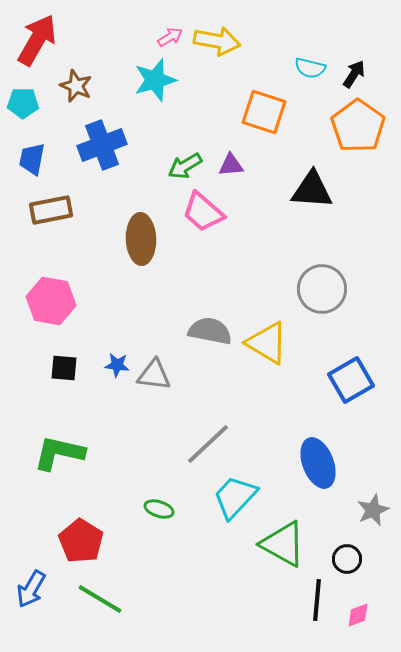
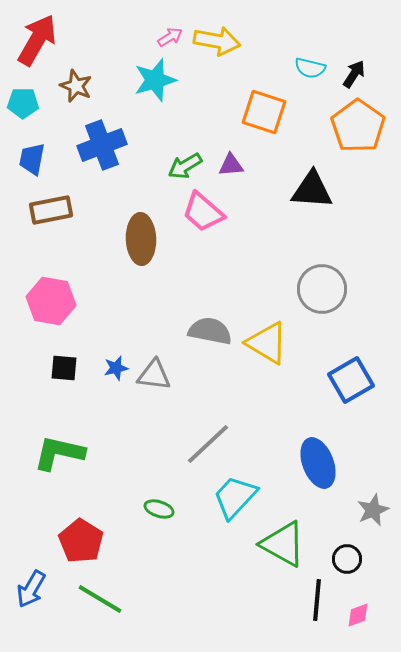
blue star: moved 1 px left, 3 px down; rotated 20 degrees counterclockwise
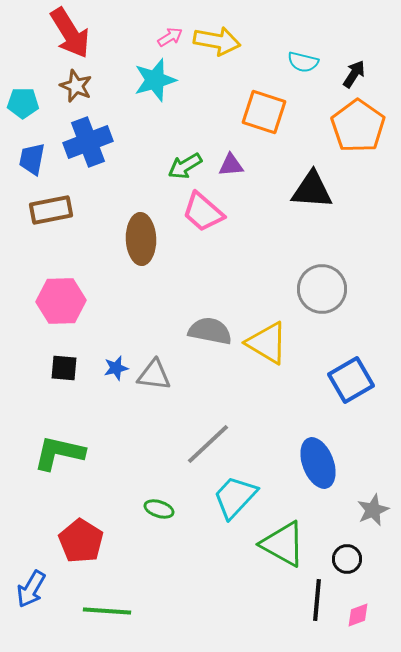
red arrow: moved 33 px right, 7 px up; rotated 118 degrees clockwise
cyan semicircle: moved 7 px left, 6 px up
blue cross: moved 14 px left, 3 px up
pink hexagon: moved 10 px right; rotated 12 degrees counterclockwise
green line: moved 7 px right, 12 px down; rotated 27 degrees counterclockwise
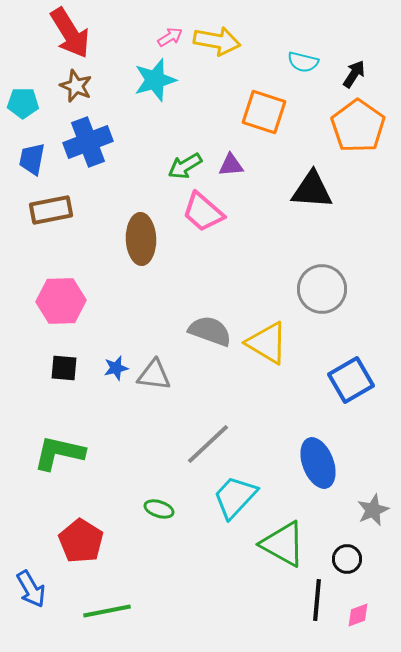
gray semicircle: rotated 9 degrees clockwise
blue arrow: rotated 60 degrees counterclockwise
green line: rotated 15 degrees counterclockwise
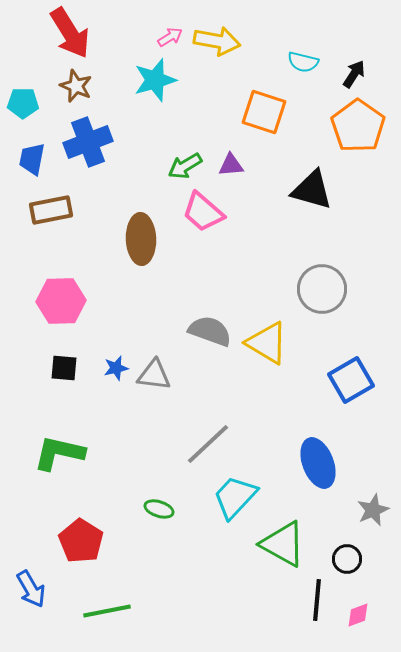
black triangle: rotated 12 degrees clockwise
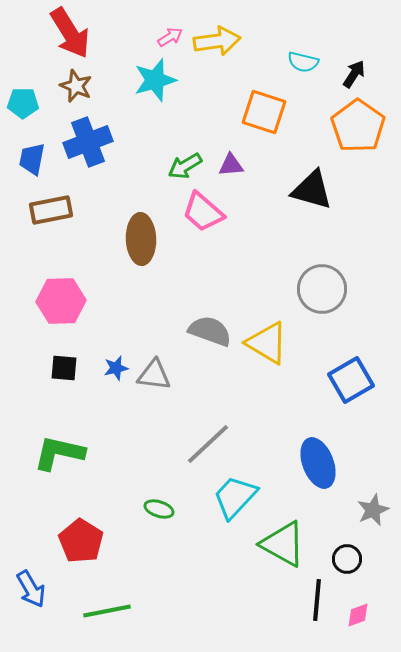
yellow arrow: rotated 18 degrees counterclockwise
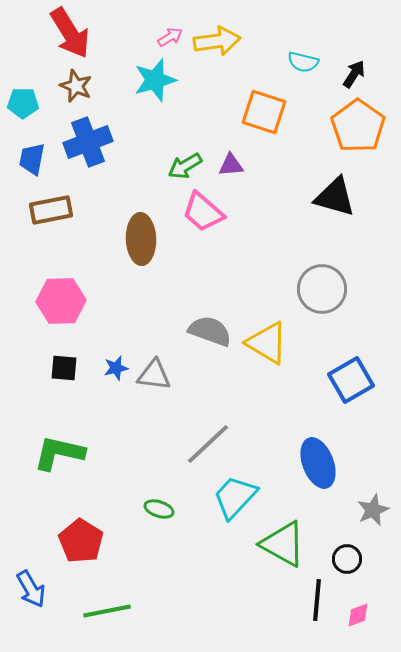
black triangle: moved 23 px right, 7 px down
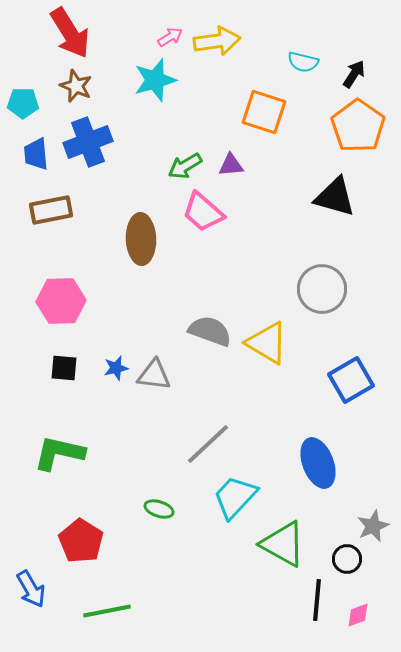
blue trapezoid: moved 4 px right, 5 px up; rotated 16 degrees counterclockwise
gray star: moved 16 px down
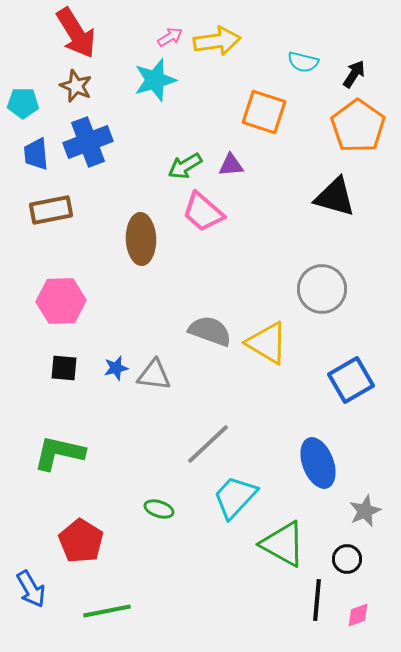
red arrow: moved 6 px right
gray star: moved 8 px left, 15 px up
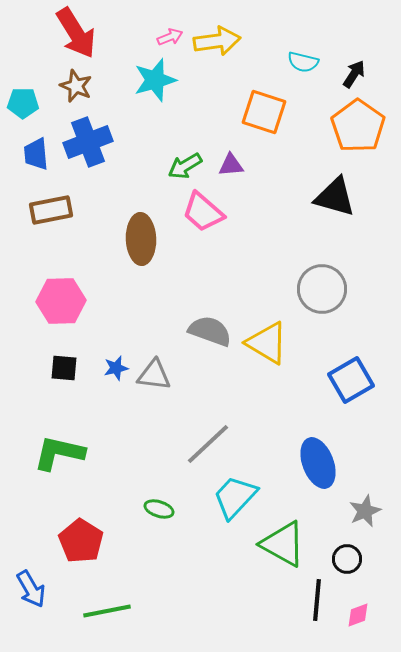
pink arrow: rotated 10 degrees clockwise
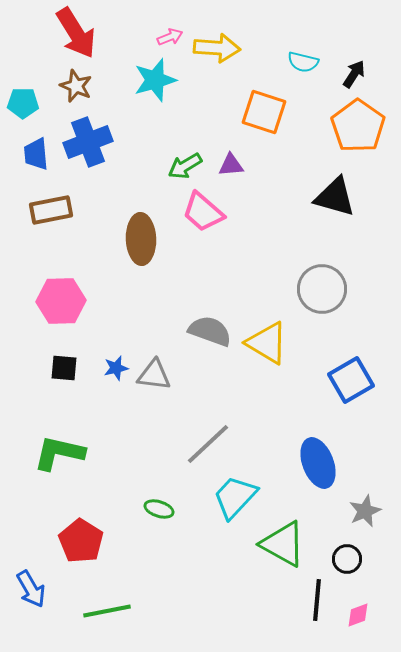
yellow arrow: moved 7 px down; rotated 12 degrees clockwise
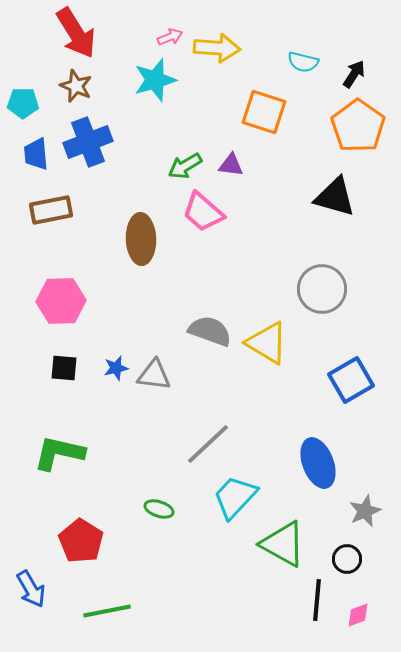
purple triangle: rotated 12 degrees clockwise
